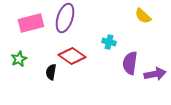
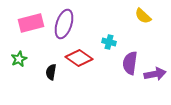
purple ellipse: moved 1 px left, 6 px down
red diamond: moved 7 px right, 2 px down
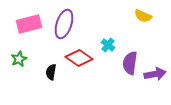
yellow semicircle: rotated 18 degrees counterclockwise
pink rectangle: moved 2 px left, 1 px down
cyan cross: moved 1 px left, 3 px down; rotated 24 degrees clockwise
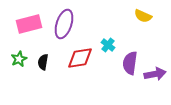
red diamond: moved 1 px right; rotated 44 degrees counterclockwise
black semicircle: moved 8 px left, 10 px up
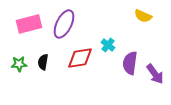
purple ellipse: rotated 8 degrees clockwise
green star: moved 5 px down; rotated 21 degrees clockwise
purple arrow: rotated 65 degrees clockwise
